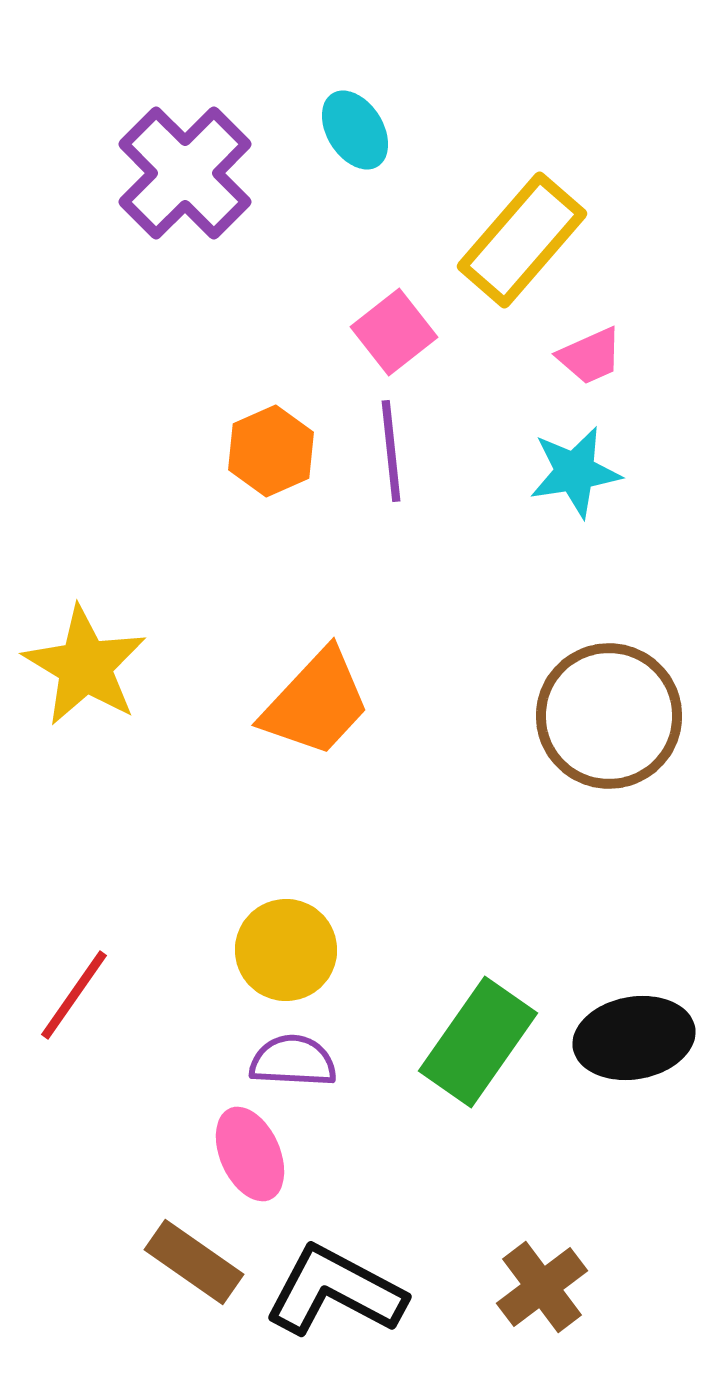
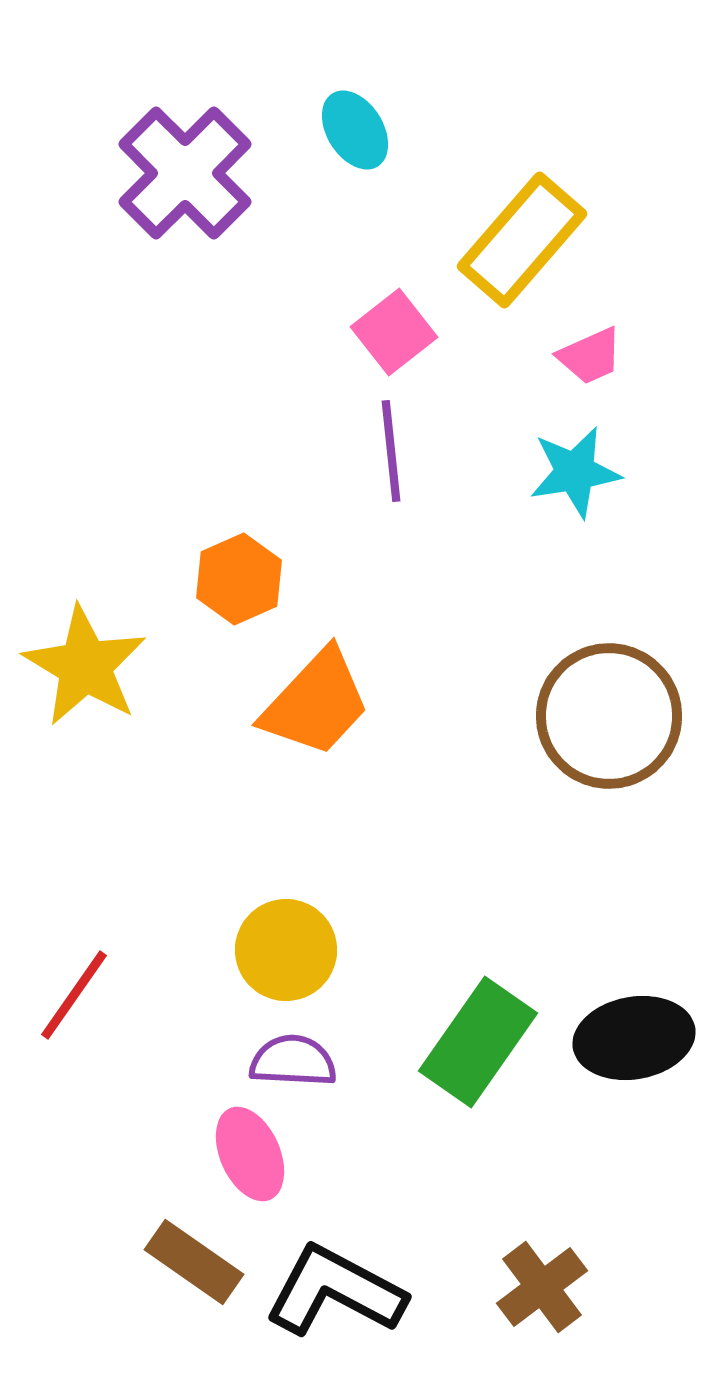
orange hexagon: moved 32 px left, 128 px down
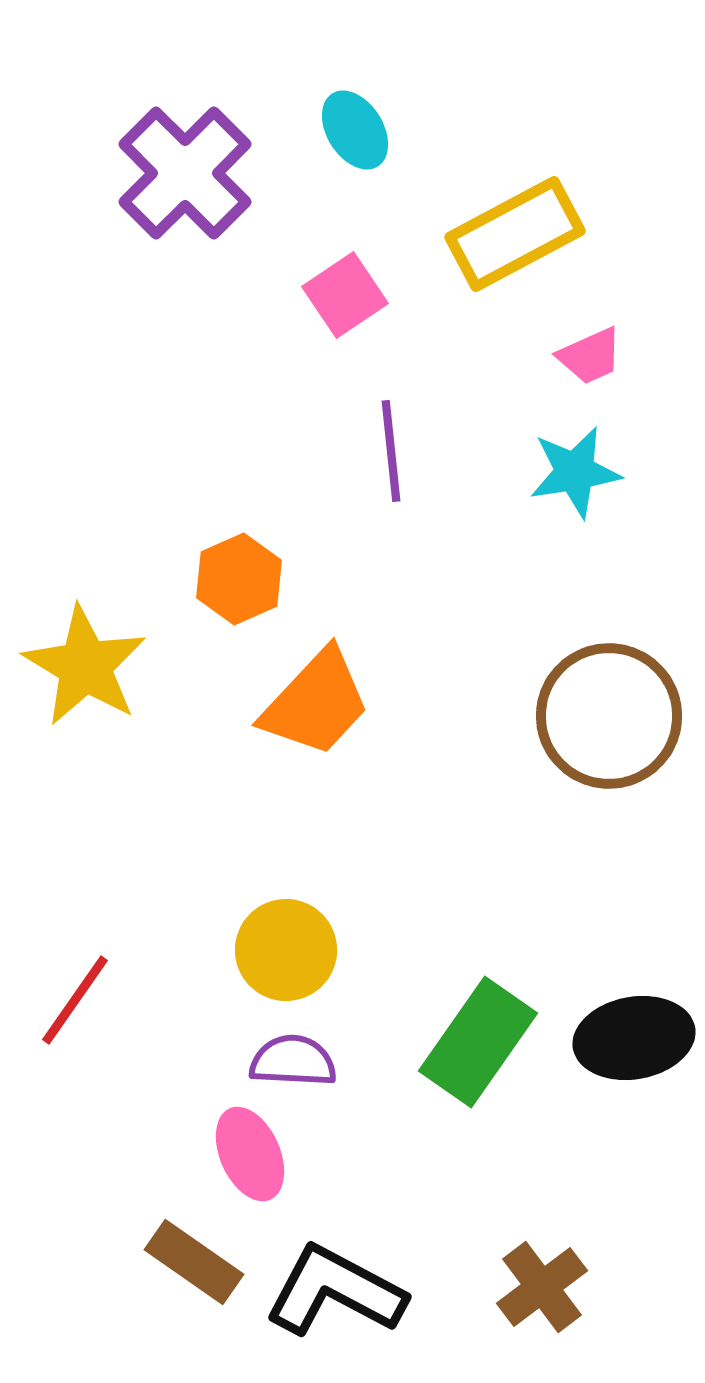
yellow rectangle: moved 7 px left, 6 px up; rotated 21 degrees clockwise
pink square: moved 49 px left, 37 px up; rotated 4 degrees clockwise
red line: moved 1 px right, 5 px down
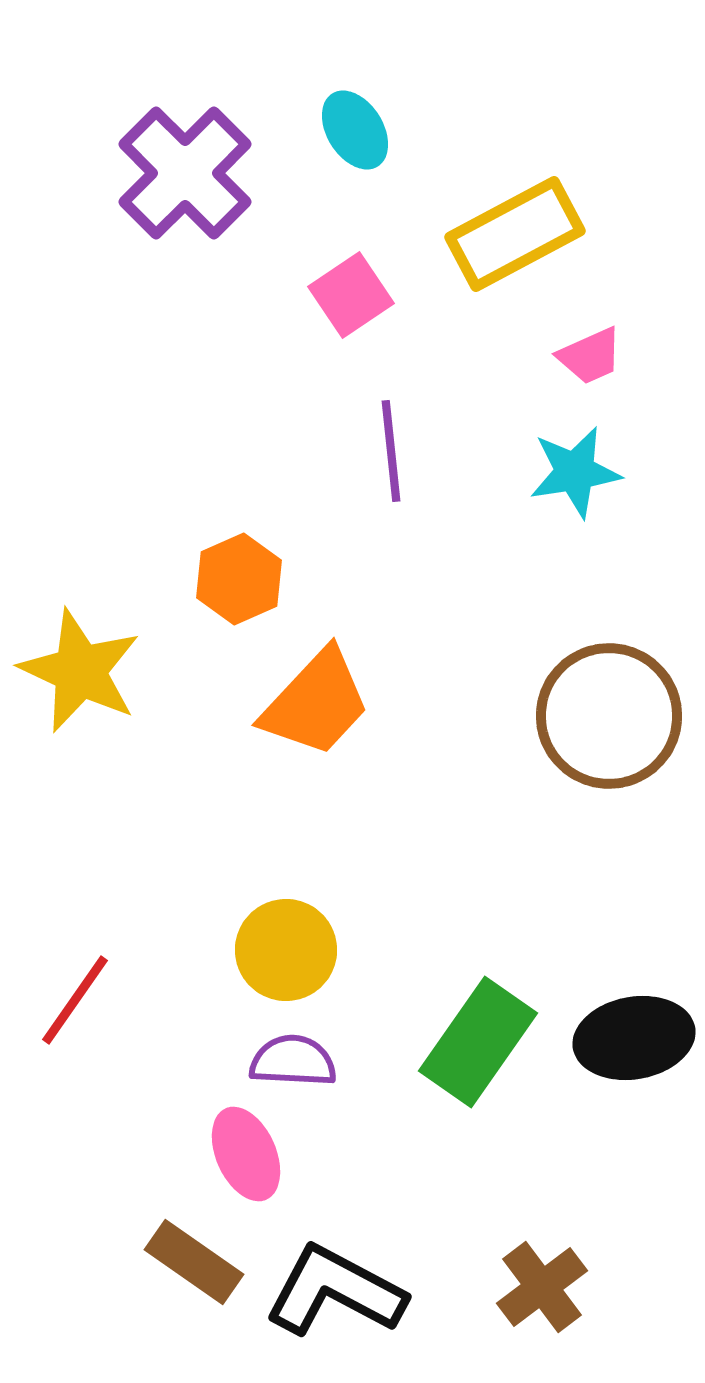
pink square: moved 6 px right
yellow star: moved 5 px left, 5 px down; rotated 6 degrees counterclockwise
pink ellipse: moved 4 px left
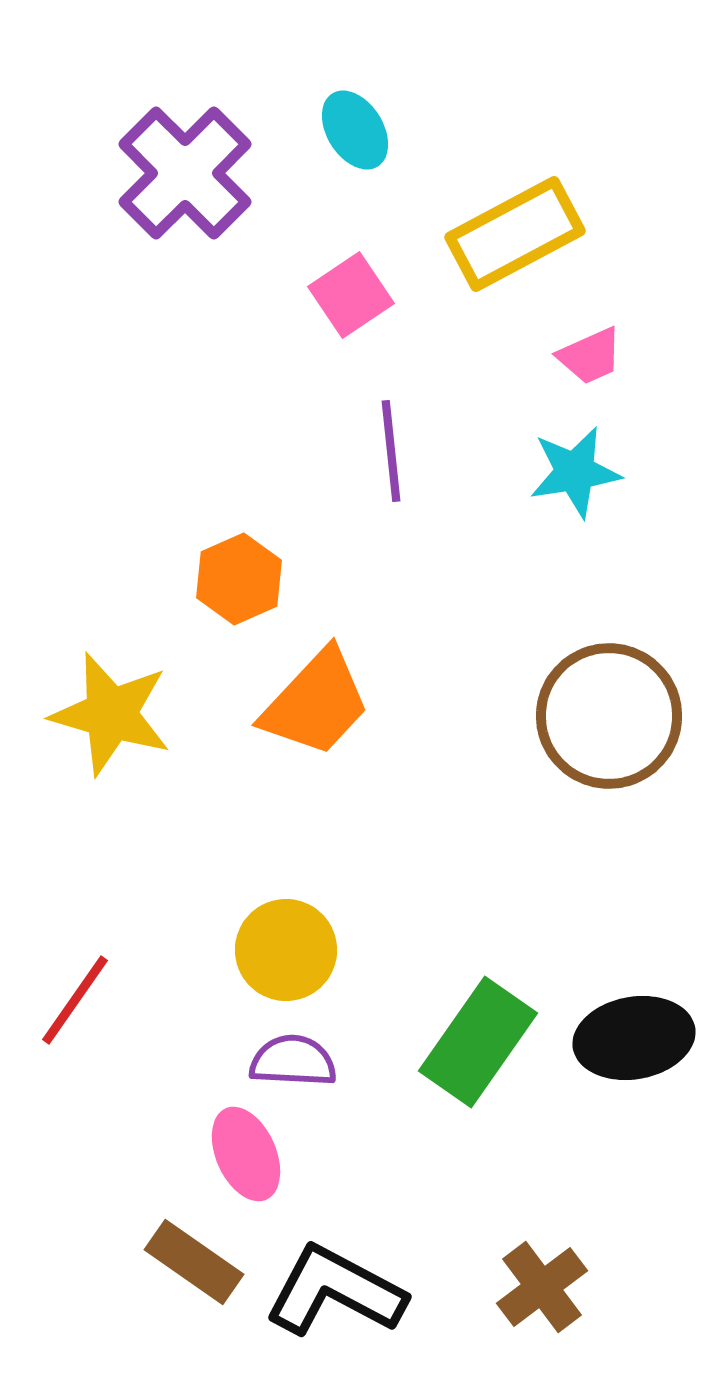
yellow star: moved 31 px right, 43 px down; rotated 9 degrees counterclockwise
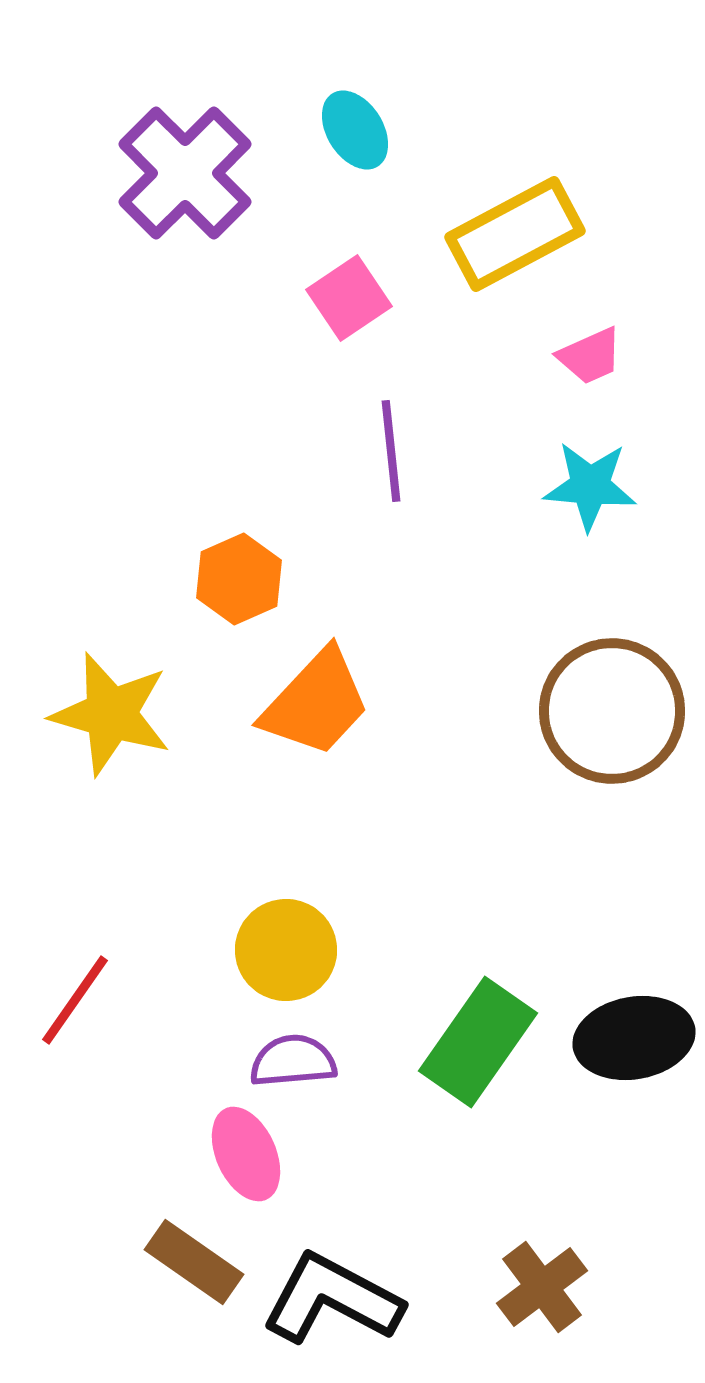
pink square: moved 2 px left, 3 px down
cyan star: moved 15 px right, 14 px down; rotated 14 degrees clockwise
brown circle: moved 3 px right, 5 px up
purple semicircle: rotated 8 degrees counterclockwise
black L-shape: moved 3 px left, 8 px down
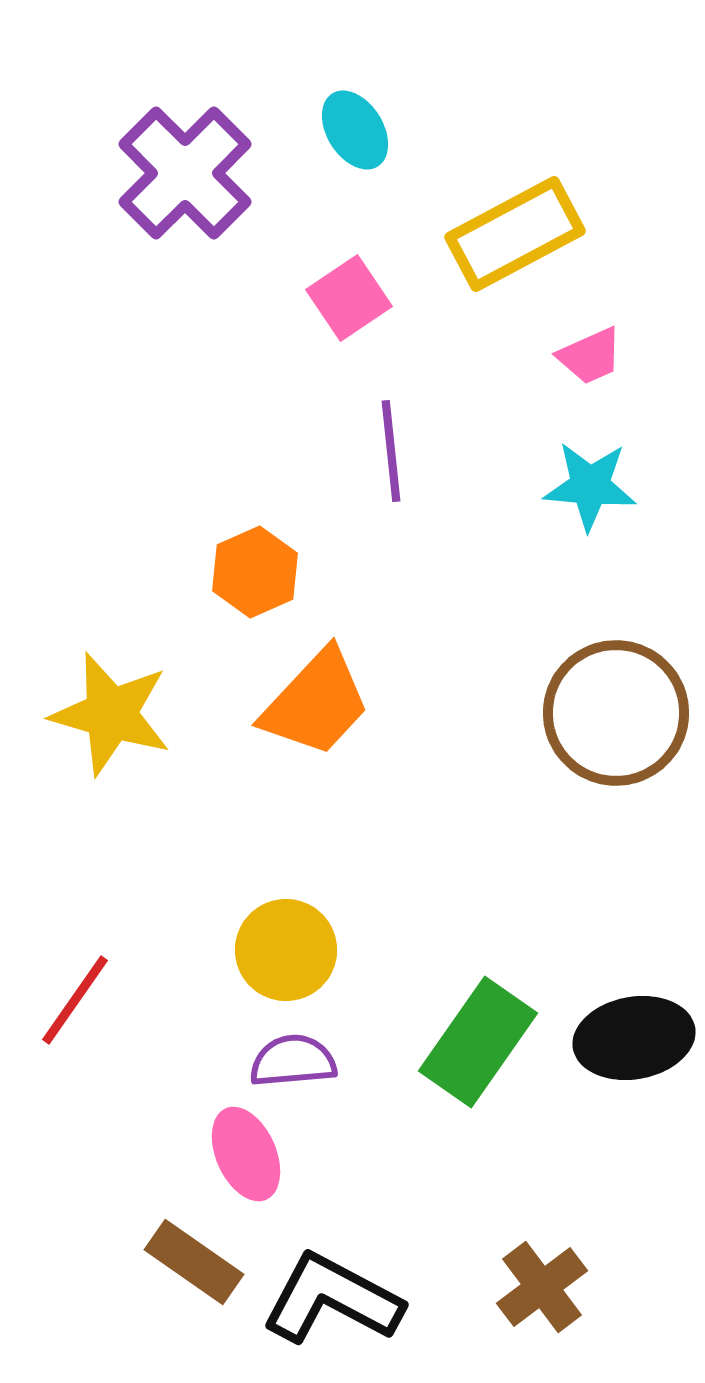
orange hexagon: moved 16 px right, 7 px up
brown circle: moved 4 px right, 2 px down
